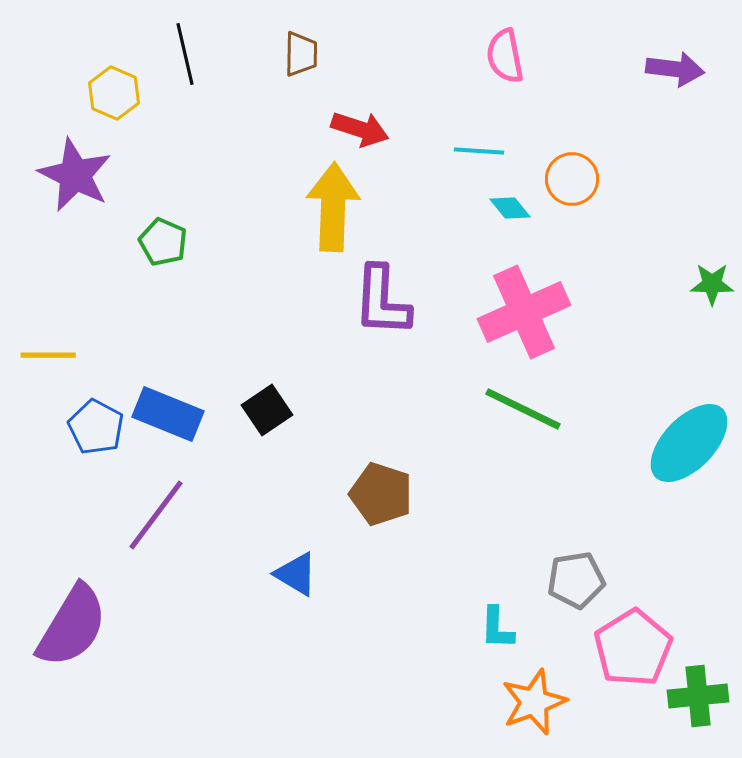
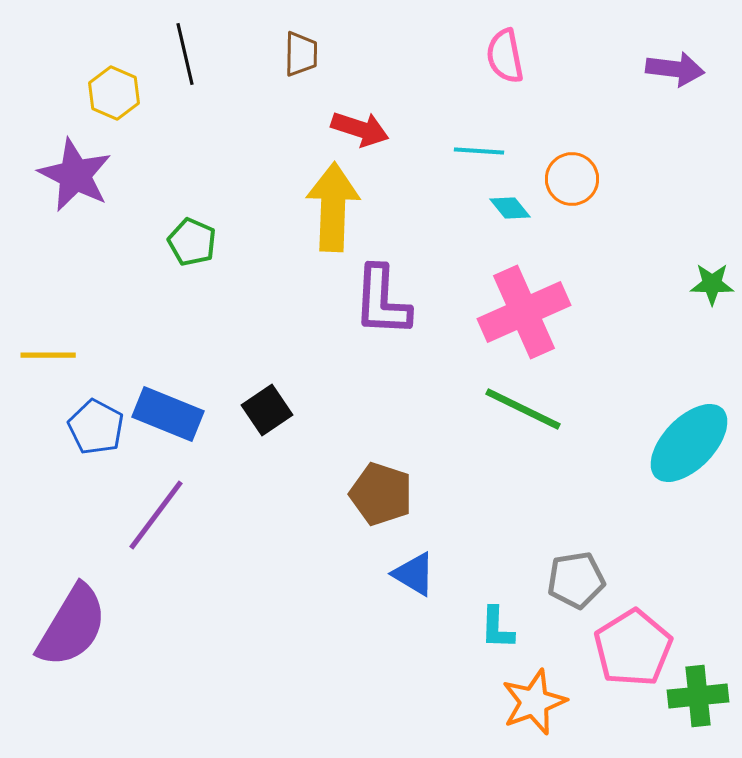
green pentagon: moved 29 px right
blue triangle: moved 118 px right
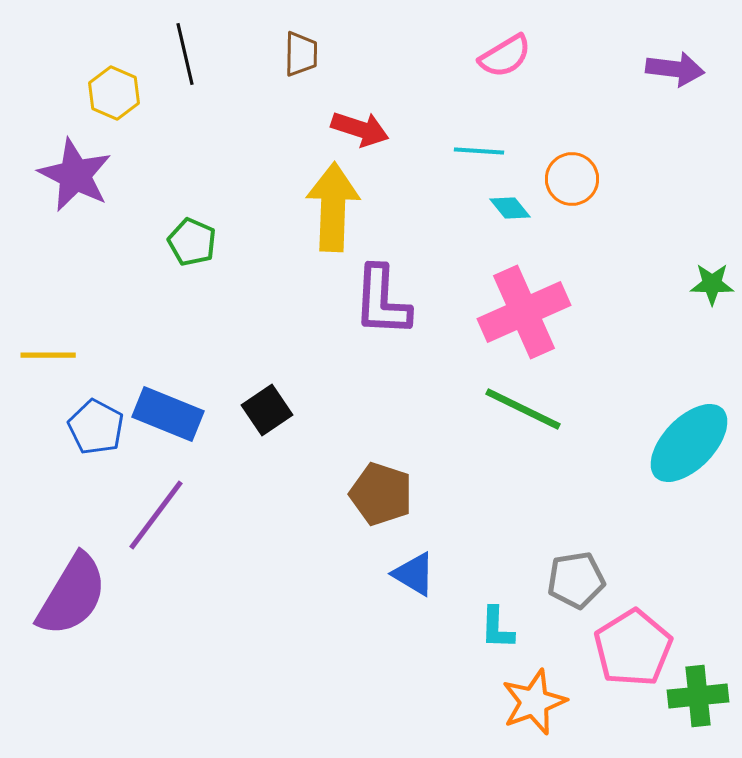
pink semicircle: rotated 110 degrees counterclockwise
purple semicircle: moved 31 px up
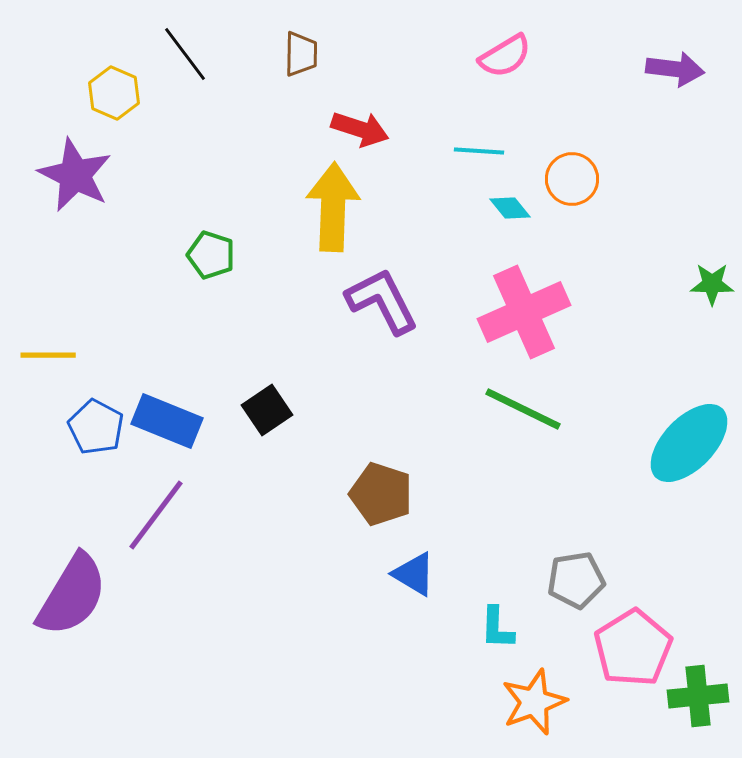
black line: rotated 24 degrees counterclockwise
green pentagon: moved 19 px right, 13 px down; rotated 6 degrees counterclockwise
purple L-shape: rotated 150 degrees clockwise
blue rectangle: moved 1 px left, 7 px down
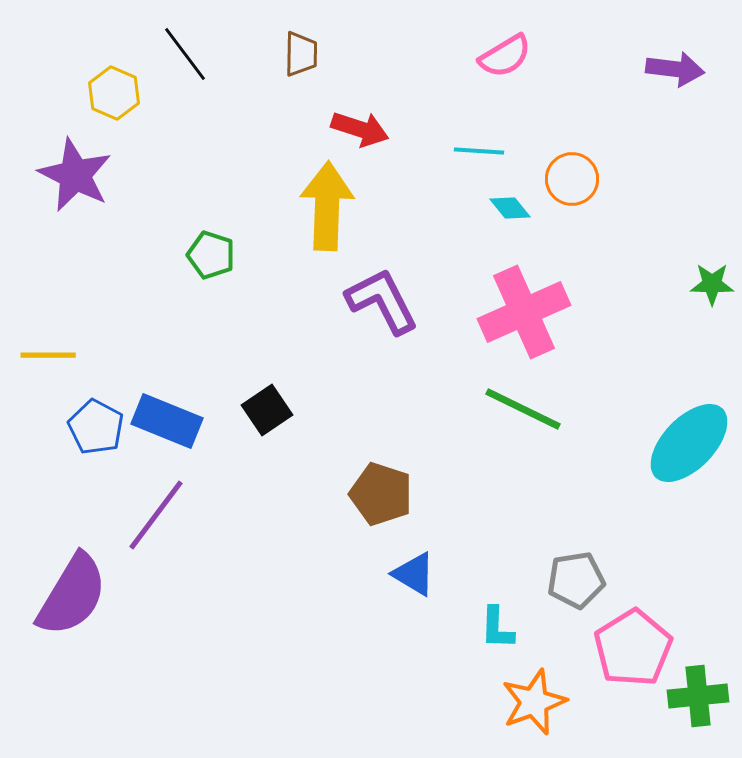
yellow arrow: moved 6 px left, 1 px up
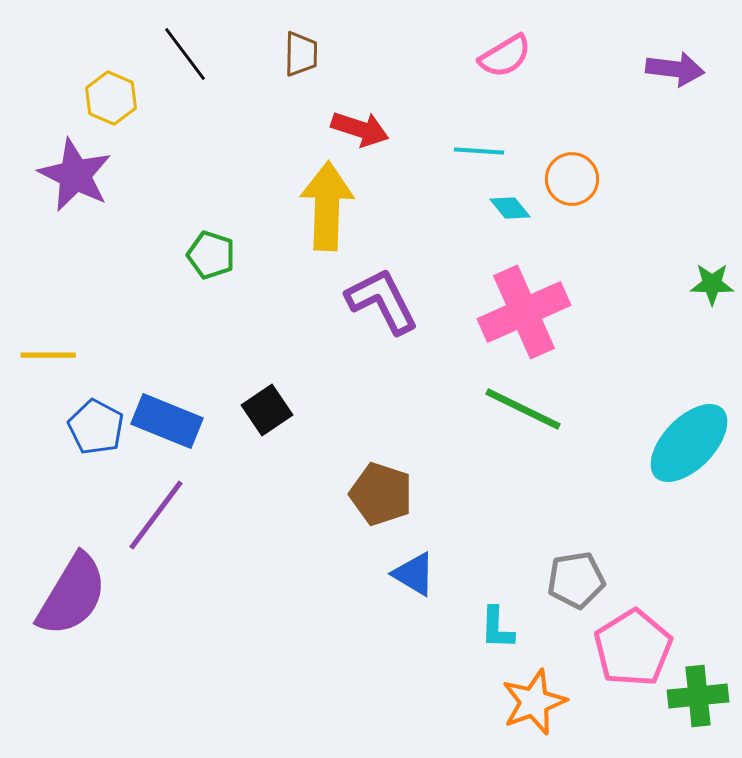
yellow hexagon: moved 3 px left, 5 px down
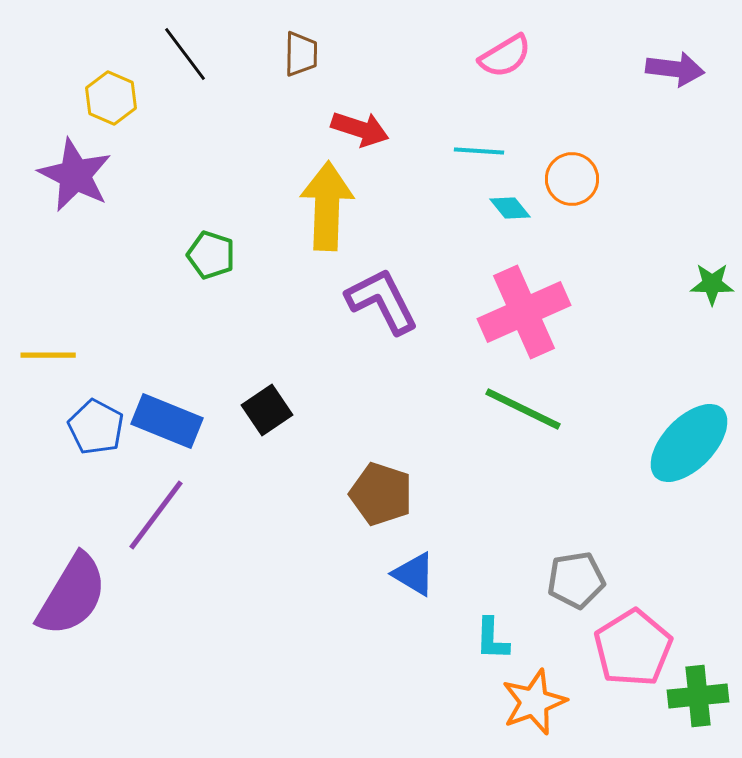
cyan L-shape: moved 5 px left, 11 px down
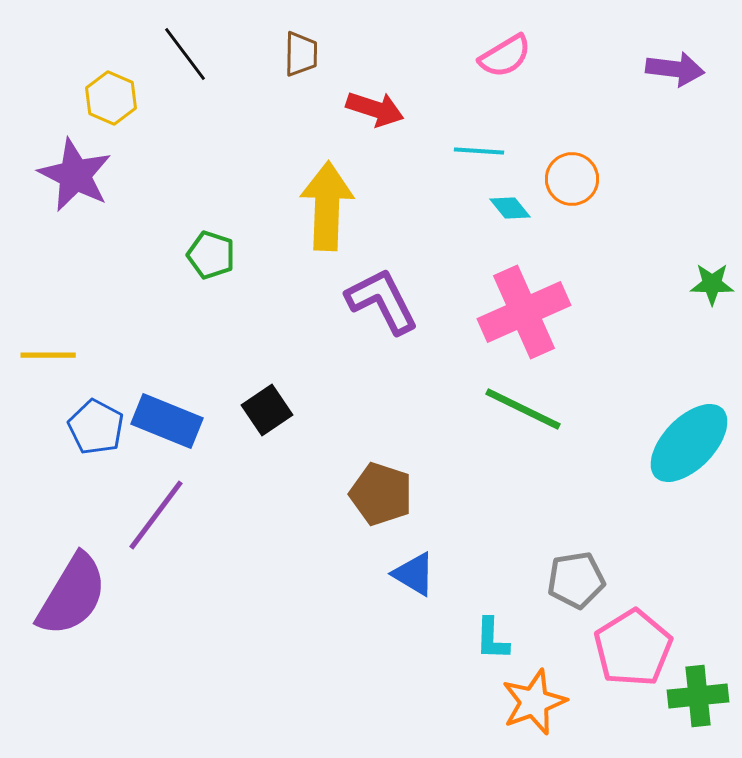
red arrow: moved 15 px right, 20 px up
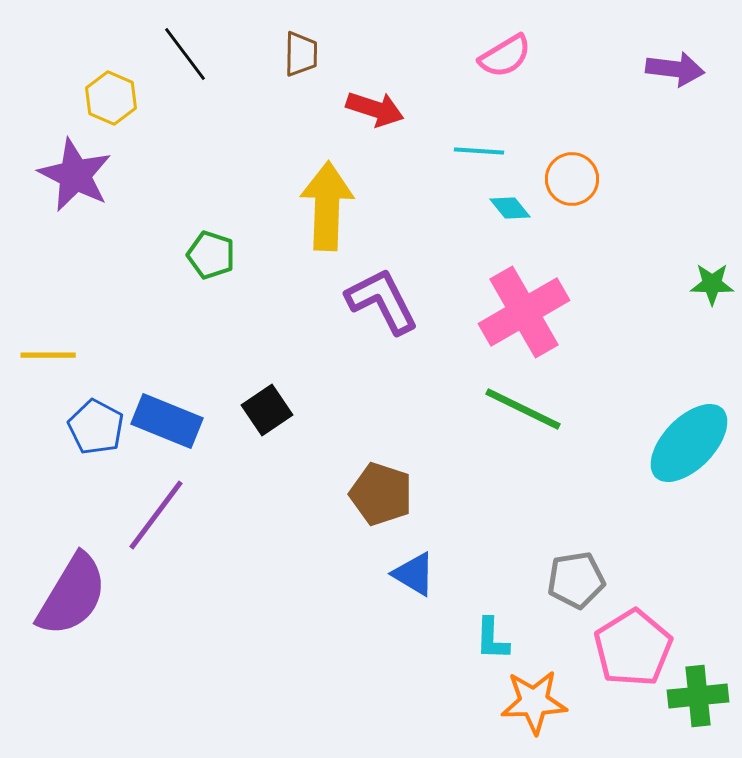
pink cross: rotated 6 degrees counterclockwise
orange star: rotated 18 degrees clockwise
